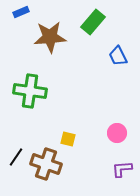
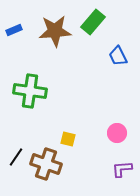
blue rectangle: moved 7 px left, 18 px down
brown star: moved 5 px right, 6 px up
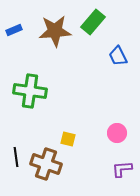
black line: rotated 42 degrees counterclockwise
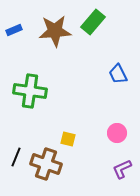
blue trapezoid: moved 18 px down
black line: rotated 30 degrees clockwise
purple L-shape: rotated 20 degrees counterclockwise
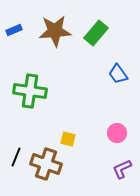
green rectangle: moved 3 px right, 11 px down
blue trapezoid: rotated 10 degrees counterclockwise
